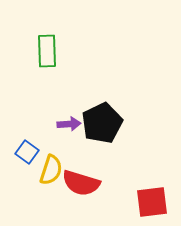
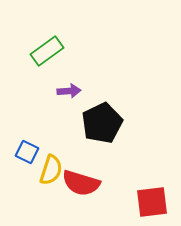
green rectangle: rotated 56 degrees clockwise
purple arrow: moved 33 px up
blue square: rotated 10 degrees counterclockwise
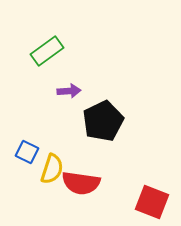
black pentagon: moved 1 px right, 2 px up
yellow semicircle: moved 1 px right, 1 px up
red semicircle: rotated 9 degrees counterclockwise
red square: rotated 28 degrees clockwise
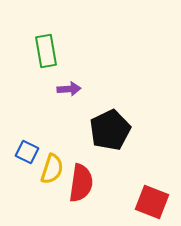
green rectangle: moved 1 px left; rotated 64 degrees counterclockwise
purple arrow: moved 2 px up
black pentagon: moved 7 px right, 9 px down
red semicircle: rotated 90 degrees counterclockwise
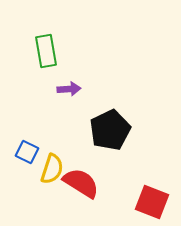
red semicircle: rotated 66 degrees counterclockwise
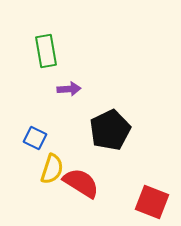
blue square: moved 8 px right, 14 px up
